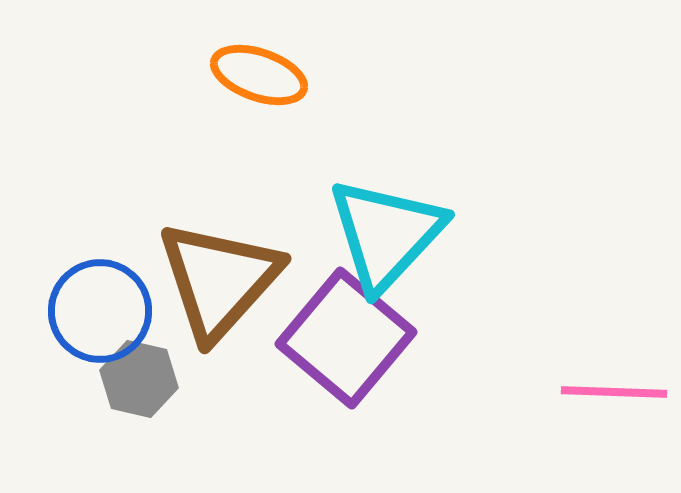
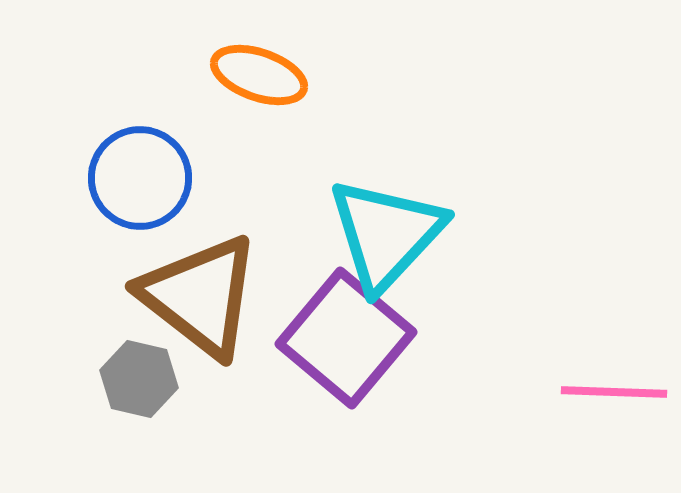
brown triangle: moved 19 px left, 16 px down; rotated 34 degrees counterclockwise
blue circle: moved 40 px right, 133 px up
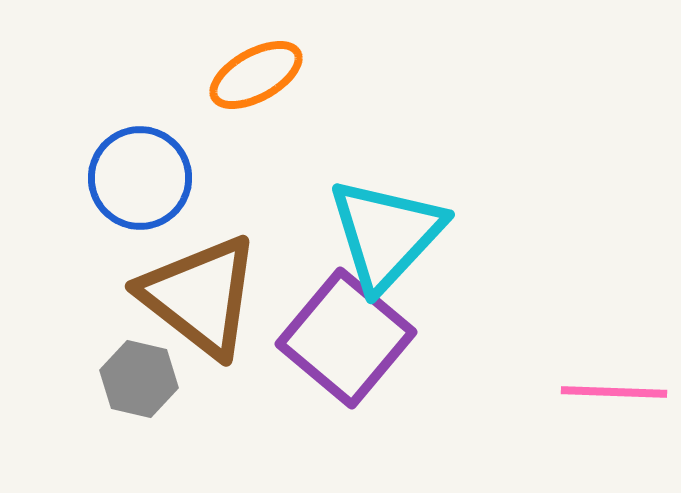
orange ellipse: moved 3 px left; rotated 48 degrees counterclockwise
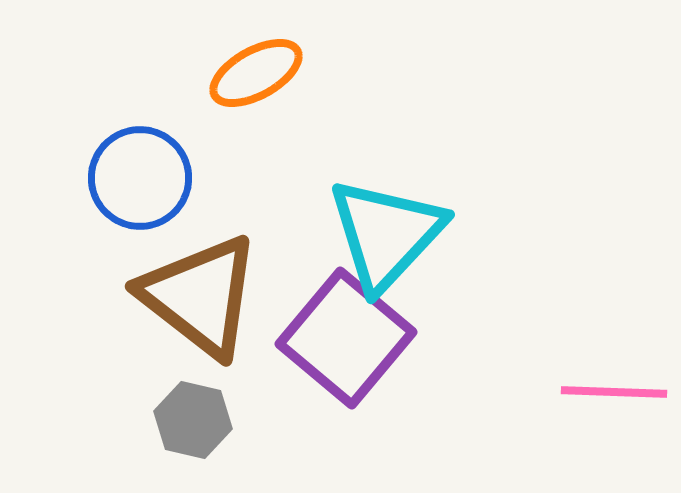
orange ellipse: moved 2 px up
gray hexagon: moved 54 px right, 41 px down
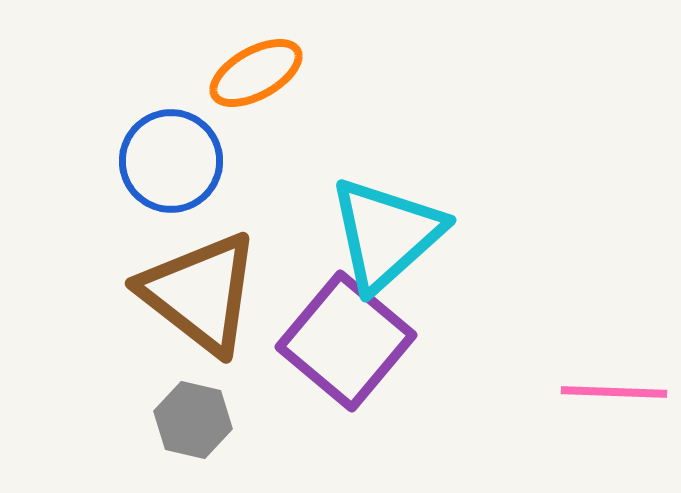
blue circle: moved 31 px right, 17 px up
cyan triangle: rotated 5 degrees clockwise
brown triangle: moved 3 px up
purple square: moved 3 px down
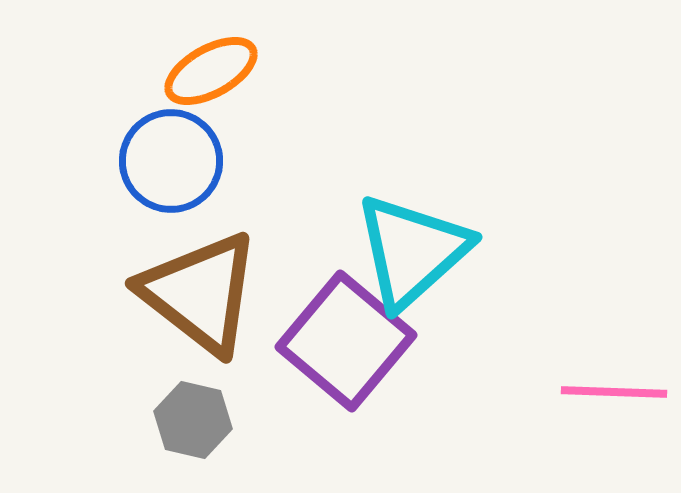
orange ellipse: moved 45 px left, 2 px up
cyan triangle: moved 26 px right, 17 px down
